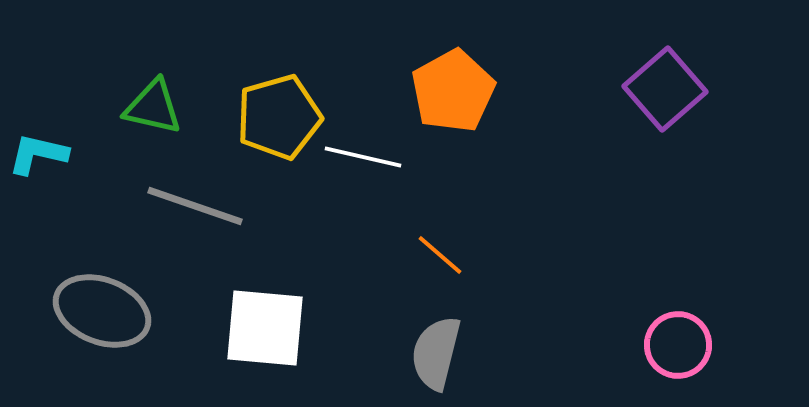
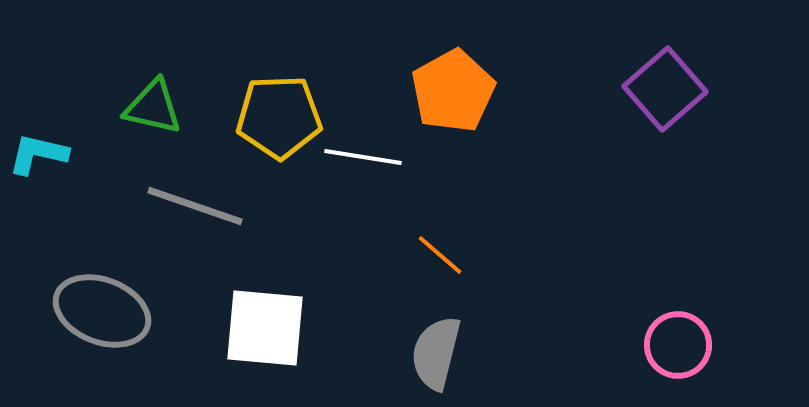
yellow pentagon: rotated 14 degrees clockwise
white line: rotated 4 degrees counterclockwise
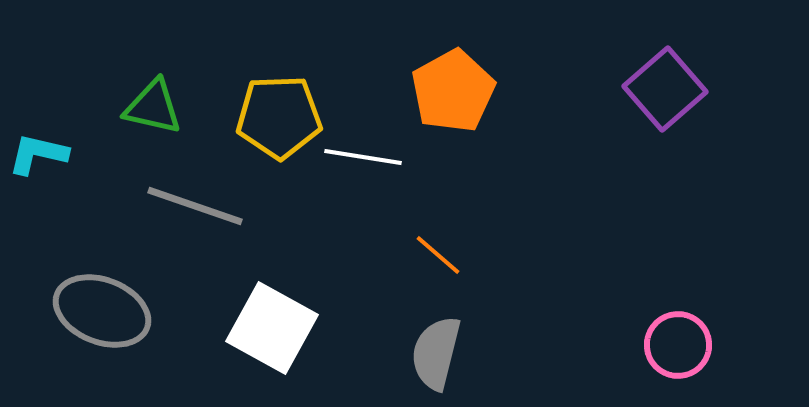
orange line: moved 2 px left
white square: moved 7 px right; rotated 24 degrees clockwise
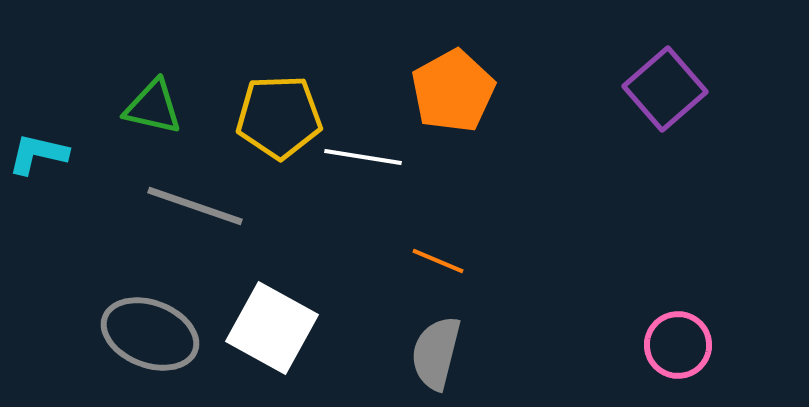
orange line: moved 6 px down; rotated 18 degrees counterclockwise
gray ellipse: moved 48 px right, 23 px down
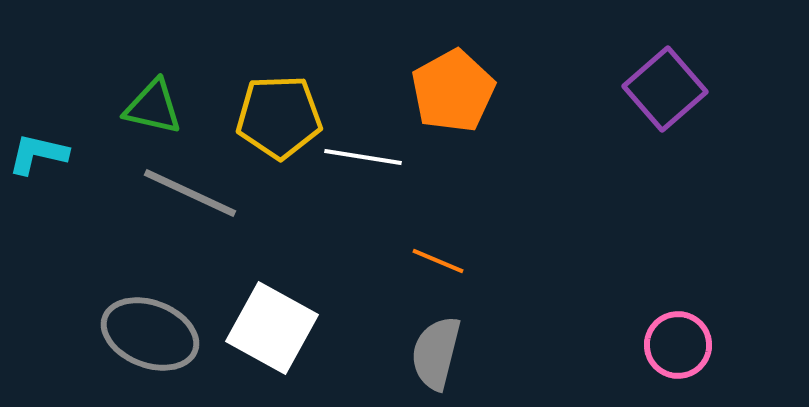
gray line: moved 5 px left, 13 px up; rotated 6 degrees clockwise
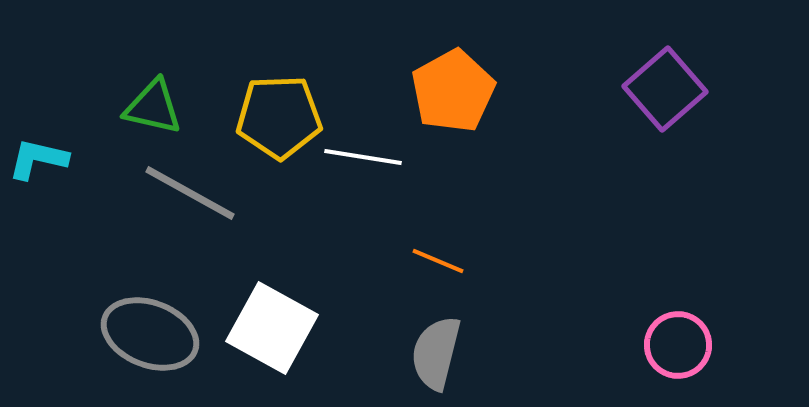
cyan L-shape: moved 5 px down
gray line: rotated 4 degrees clockwise
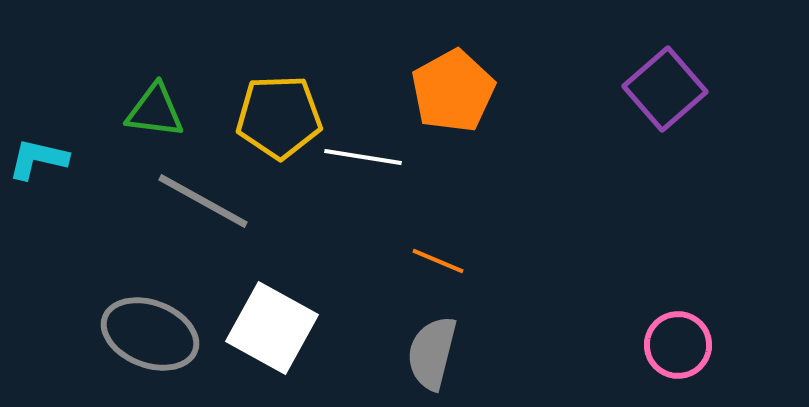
green triangle: moved 2 px right, 4 px down; rotated 6 degrees counterclockwise
gray line: moved 13 px right, 8 px down
gray semicircle: moved 4 px left
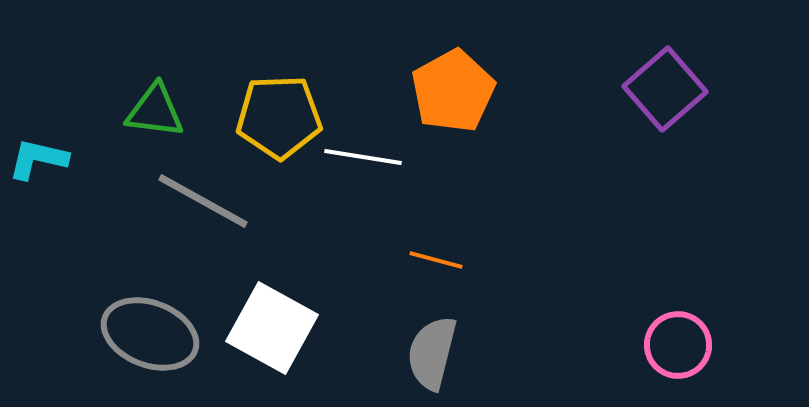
orange line: moved 2 px left, 1 px up; rotated 8 degrees counterclockwise
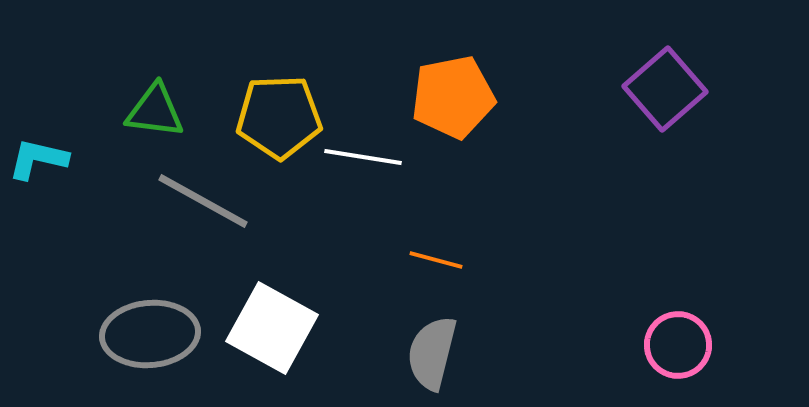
orange pentagon: moved 6 px down; rotated 18 degrees clockwise
gray ellipse: rotated 26 degrees counterclockwise
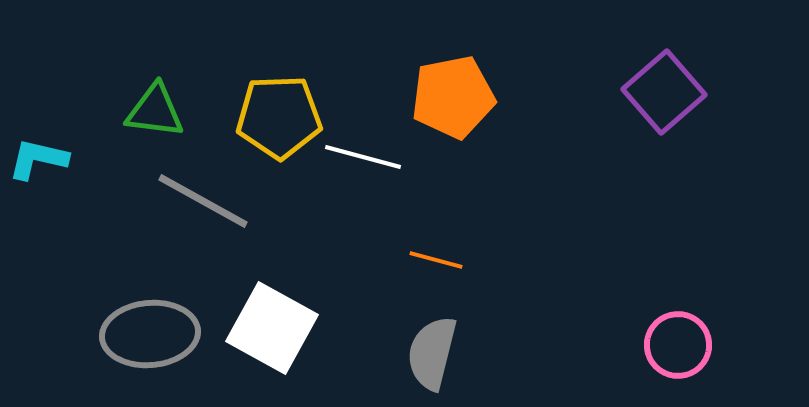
purple square: moved 1 px left, 3 px down
white line: rotated 6 degrees clockwise
